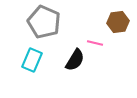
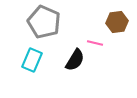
brown hexagon: moved 1 px left
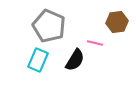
gray pentagon: moved 5 px right, 4 px down
cyan rectangle: moved 6 px right
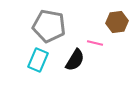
gray pentagon: rotated 12 degrees counterclockwise
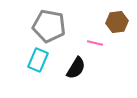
black semicircle: moved 1 px right, 8 px down
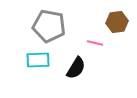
cyan rectangle: rotated 65 degrees clockwise
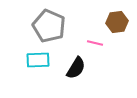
gray pentagon: rotated 12 degrees clockwise
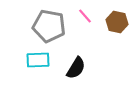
brown hexagon: rotated 20 degrees clockwise
gray pentagon: rotated 12 degrees counterclockwise
pink line: moved 10 px left, 27 px up; rotated 35 degrees clockwise
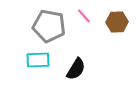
pink line: moved 1 px left
brown hexagon: rotated 15 degrees counterclockwise
black semicircle: moved 1 px down
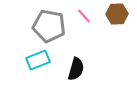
brown hexagon: moved 8 px up
cyan rectangle: rotated 20 degrees counterclockwise
black semicircle: rotated 15 degrees counterclockwise
